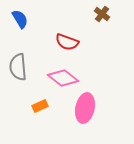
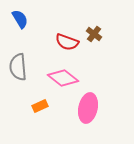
brown cross: moved 8 px left, 20 px down
pink ellipse: moved 3 px right
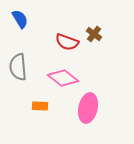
orange rectangle: rotated 28 degrees clockwise
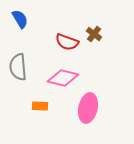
pink diamond: rotated 24 degrees counterclockwise
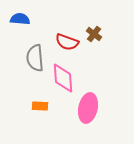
blue semicircle: rotated 54 degrees counterclockwise
gray semicircle: moved 17 px right, 9 px up
pink diamond: rotated 72 degrees clockwise
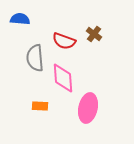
red semicircle: moved 3 px left, 1 px up
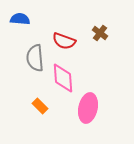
brown cross: moved 6 px right, 1 px up
orange rectangle: rotated 42 degrees clockwise
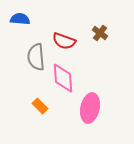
gray semicircle: moved 1 px right, 1 px up
pink ellipse: moved 2 px right
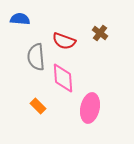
orange rectangle: moved 2 px left
